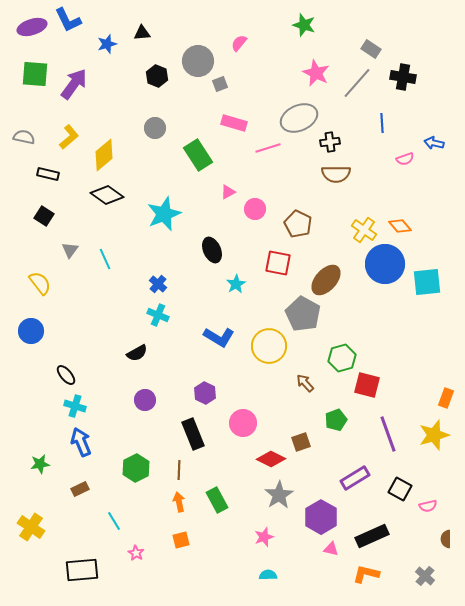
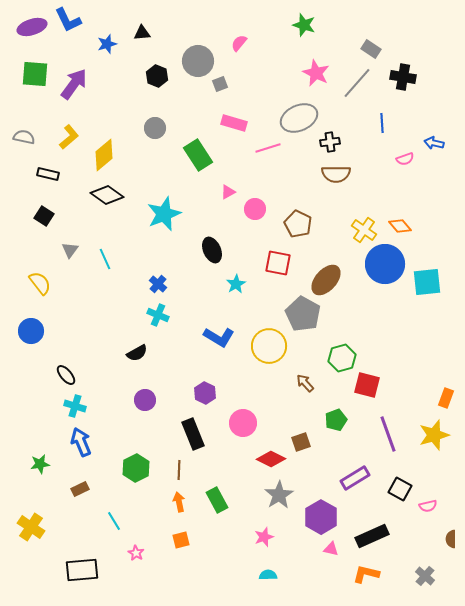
brown semicircle at (446, 539): moved 5 px right
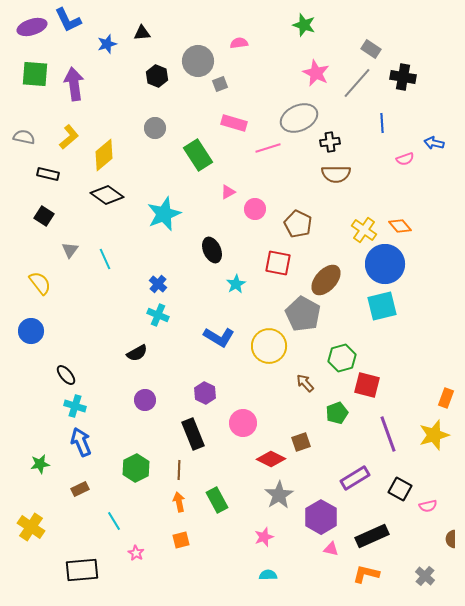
pink semicircle at (239, 43): rotated 42 degrees clockwise
purple arrow at (74, 84): rotated 44 degrees counterclockwise
cyan square at (427, 282): moved 45 px left, 24 px down; rotated 8 degrees counterclockwise
green pentagon at (336, 420): moved 1 px right, 7 px up
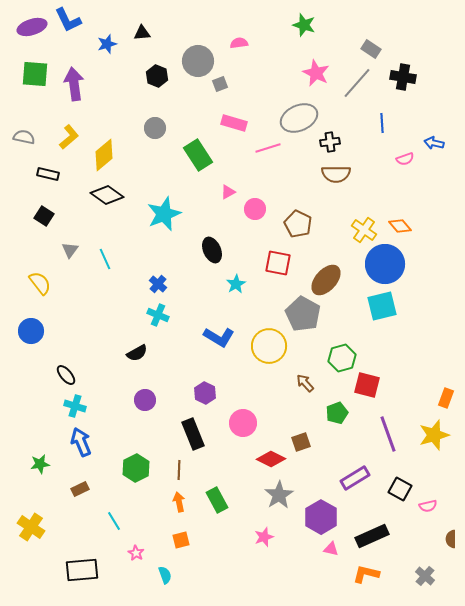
cyan semicircle at (268, 575): moved 103 px left; rotated 72 degrees clockwise
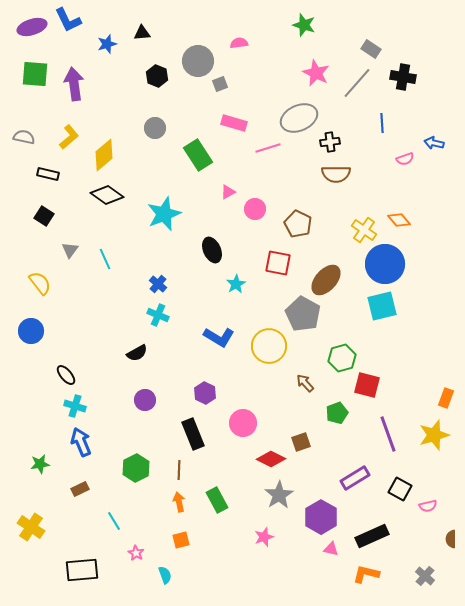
orange diamond at (400, 226): moved 1 px left, 6 px up
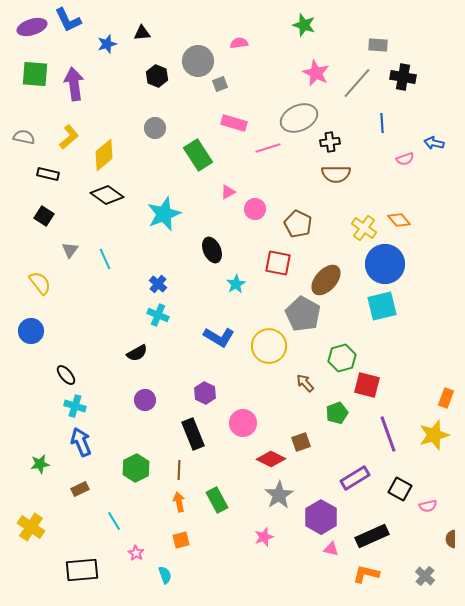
gray rectangle at (371, 49): moved 7 px right, 4 px up; rotated 30 degrees counterclockwise
yellow cross at (364, 230): moved 2 px up
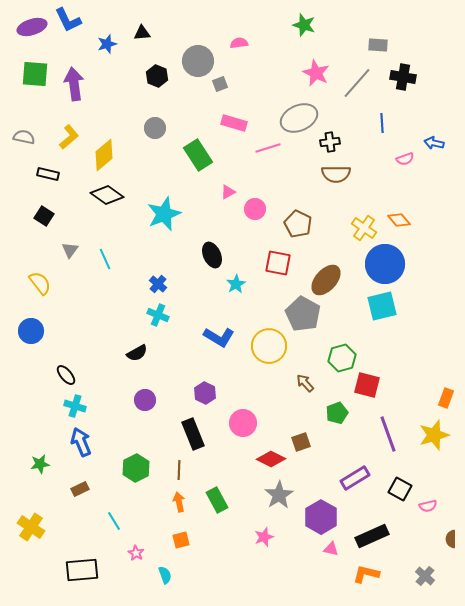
black ellipse at (212, 250): moved 5 px down
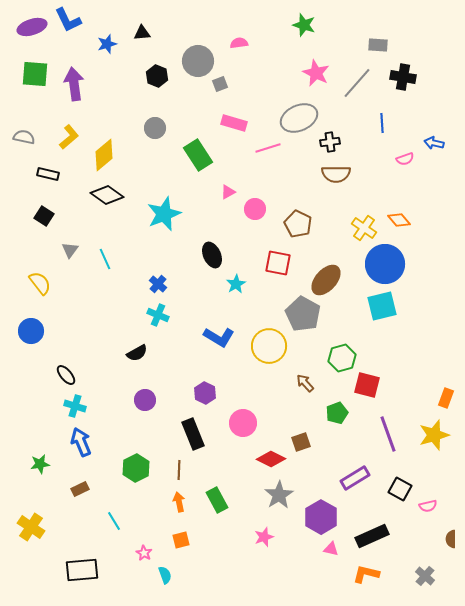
pink star at (136, 553): moved 8 px right
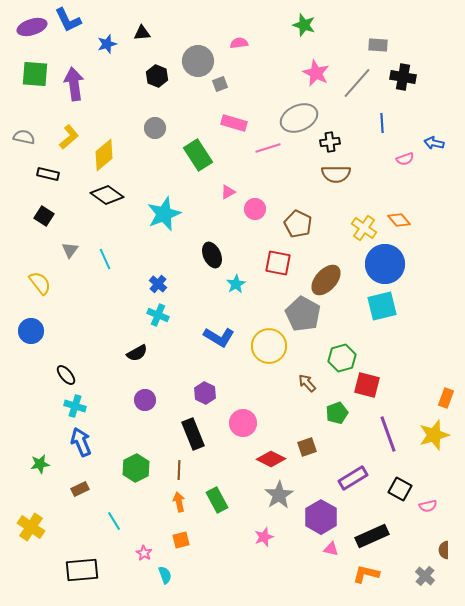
brown arrow at (305, 383): moved 2 px right
brown square at (301, 442): moved 6 px right, 5 px down
purple rectangle at (355, 478): moved 2 px left
brown semicircle at (451, 539): moved 7 px left, 11 px down
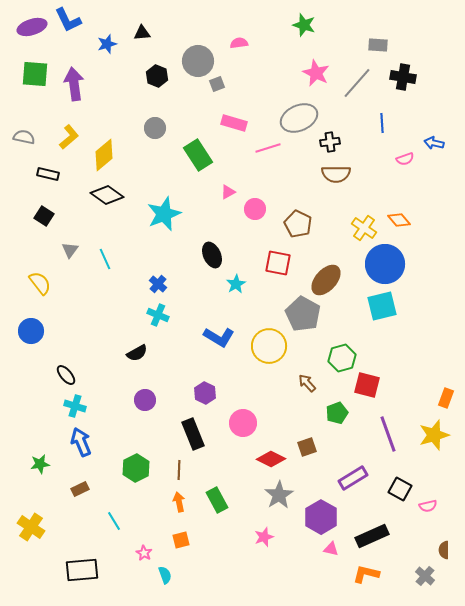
gray square at (220, 84): moved 3 px left
